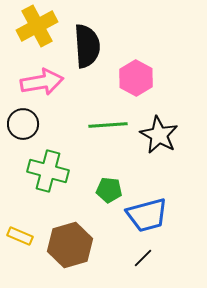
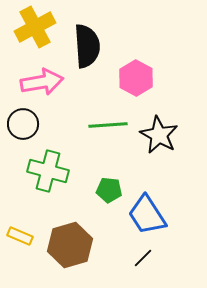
yellow cross: moved 2 px left, 1 px down
blue trapezoid: rotated 72 degrees clockwise
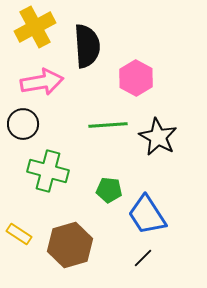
black star: moved 1 px left, 2 px down
yellow rectangle: moved 1 px left, 2 px up; rotated 10 degrees clockwise
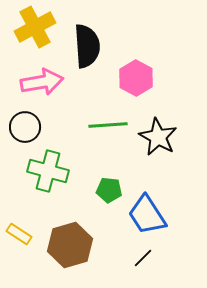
black circle: moved 2 px right, 3 px down
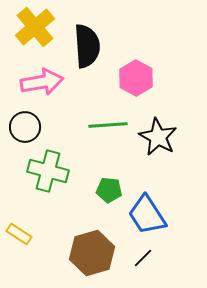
yellow cross: rotated 12 degrees counterclockwise
brown hexagon: moved 22 px right, 8 px down
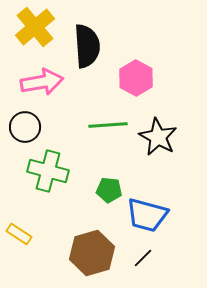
blue trapezoid: rotated 42 degrees counterclockwise
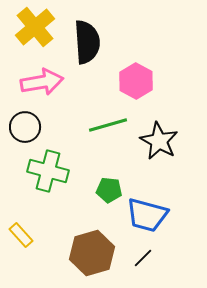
black semicircle: moved 4 px up
pink hexagon: moved 3 px down
green line: rotated 12 degrees counterclockwise
black star: moved 1 px right, 4 px down
yellow rectangle: moved 2 px right, 1 px down; rotated 15 degrees clockwise
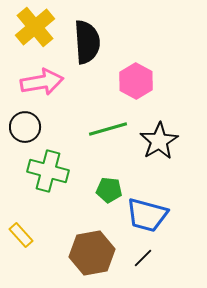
green line: moved 4 px down
black star: rotated 12 degrees clockwise
brown hexagon: rotated 6 degrees clockwise
